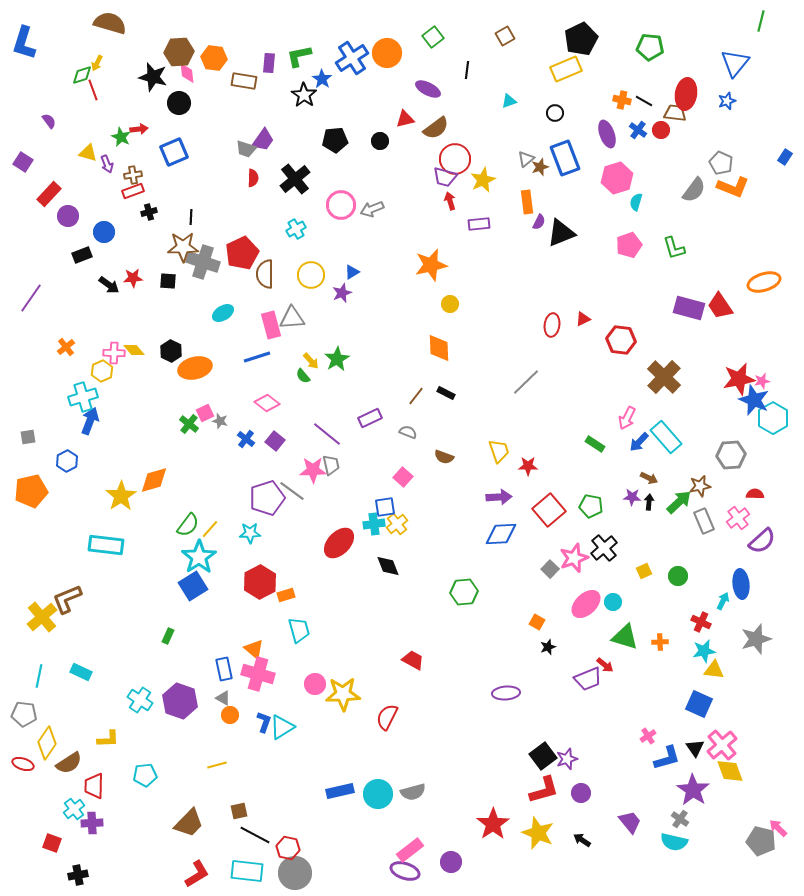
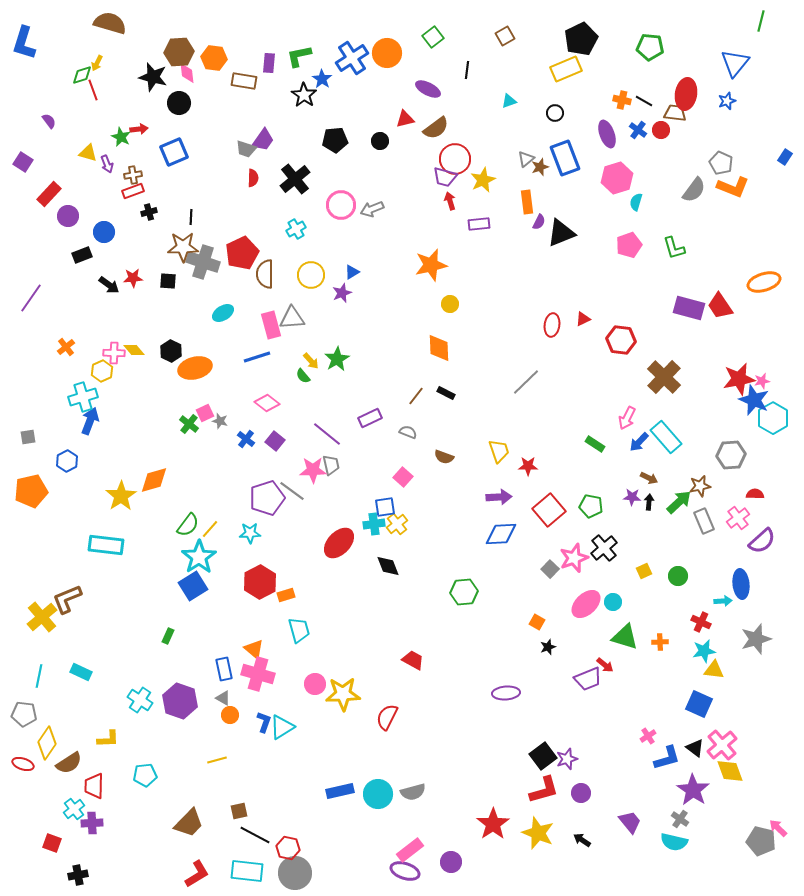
cyan arrow at (723, 601): rotated 60 degrees clockwise
black triangle at (695, 748): rotated 18 degrees counterclockwise
yellow line at (217, 765): moved 5 px up
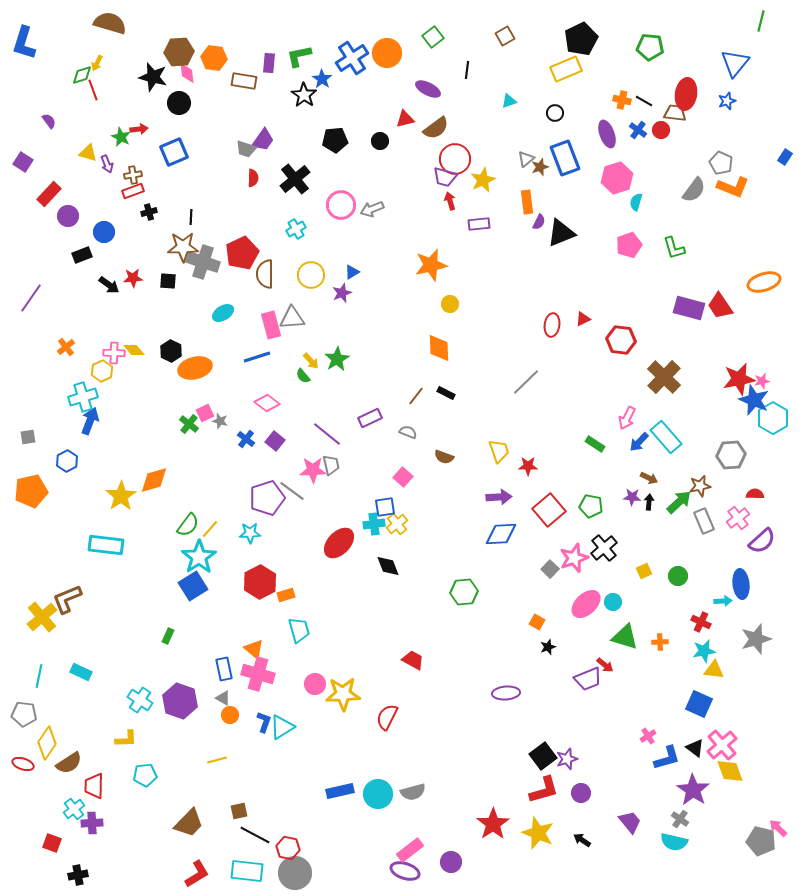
yellow L-shape at (108, 739): moved 18 px right
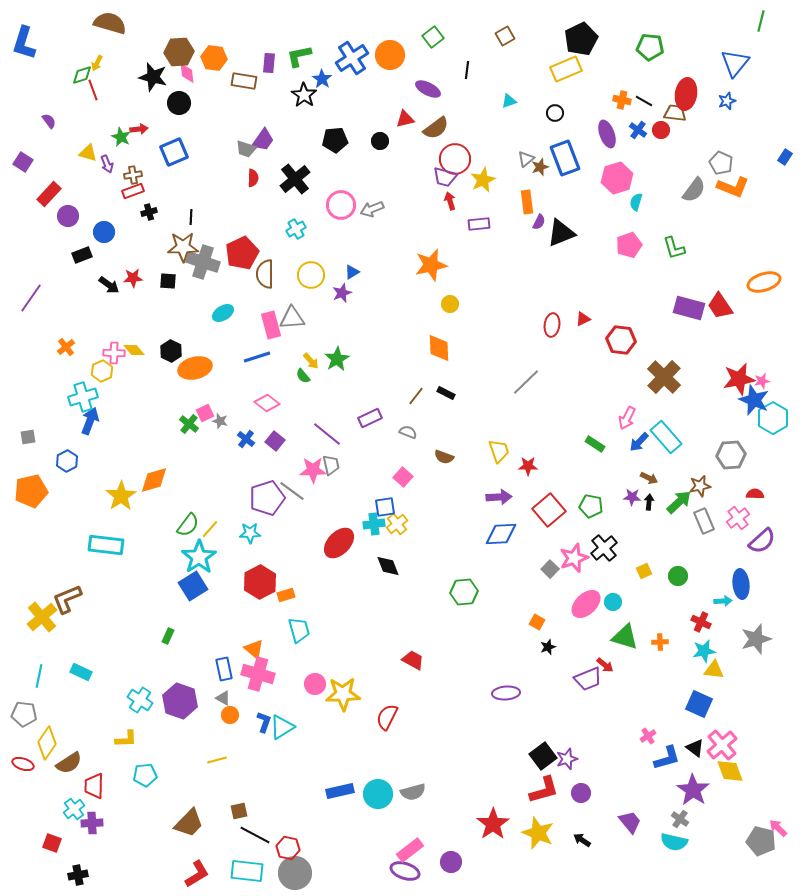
orange circle at (387, 53): moved 3 px right, 2 px down
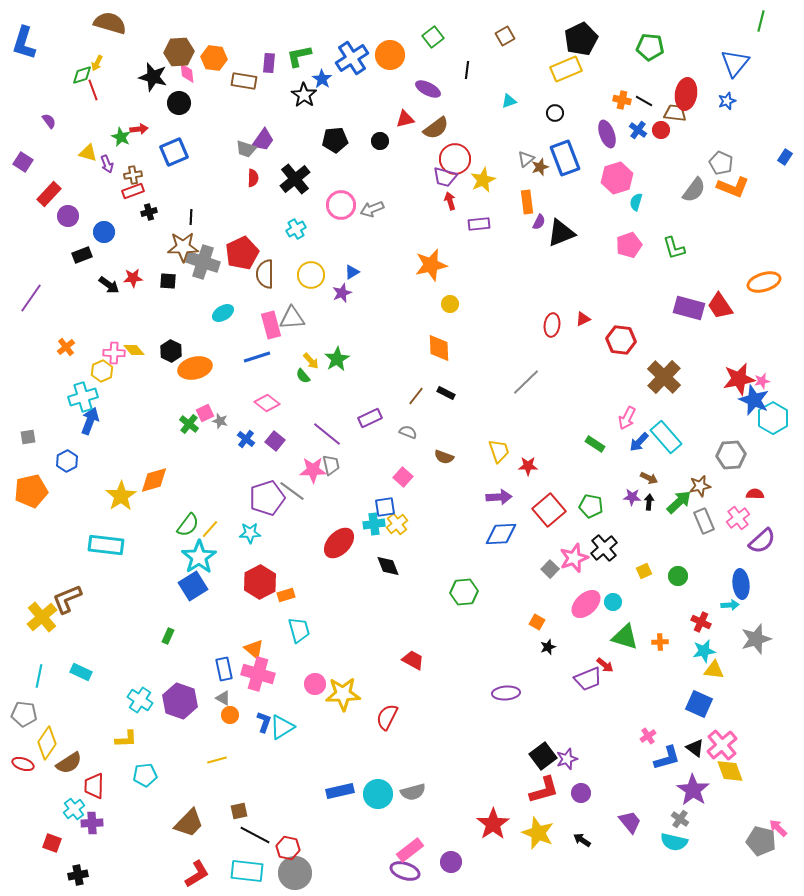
cyan arrow at (723, 601): moved 7 px right, 4 px down
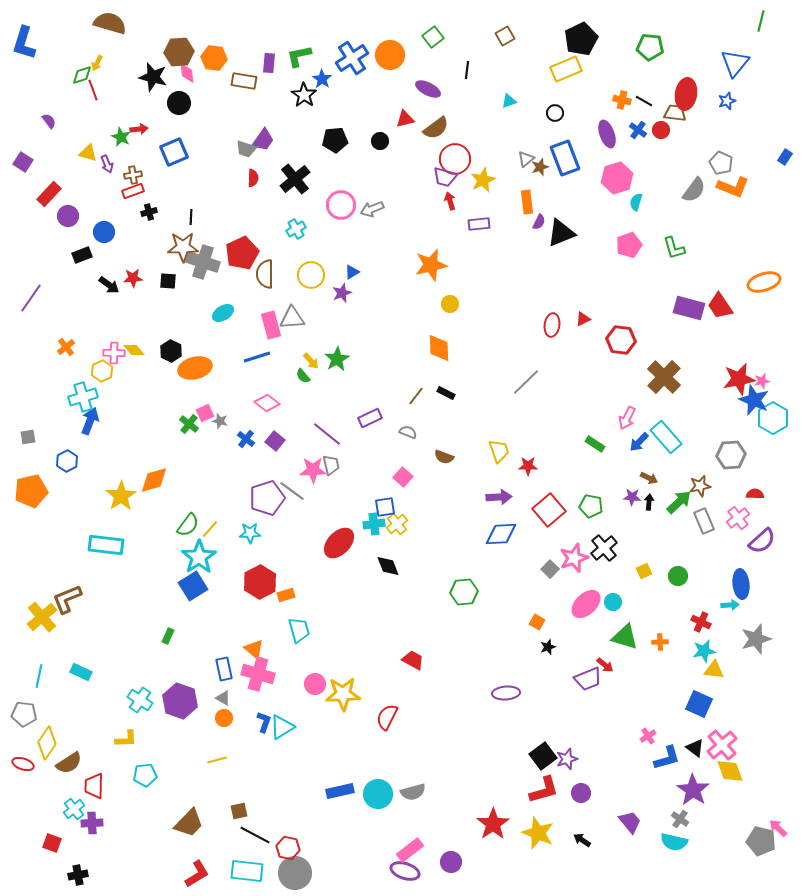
orange circle at (230, 715): moved 6 px left, 3 px down
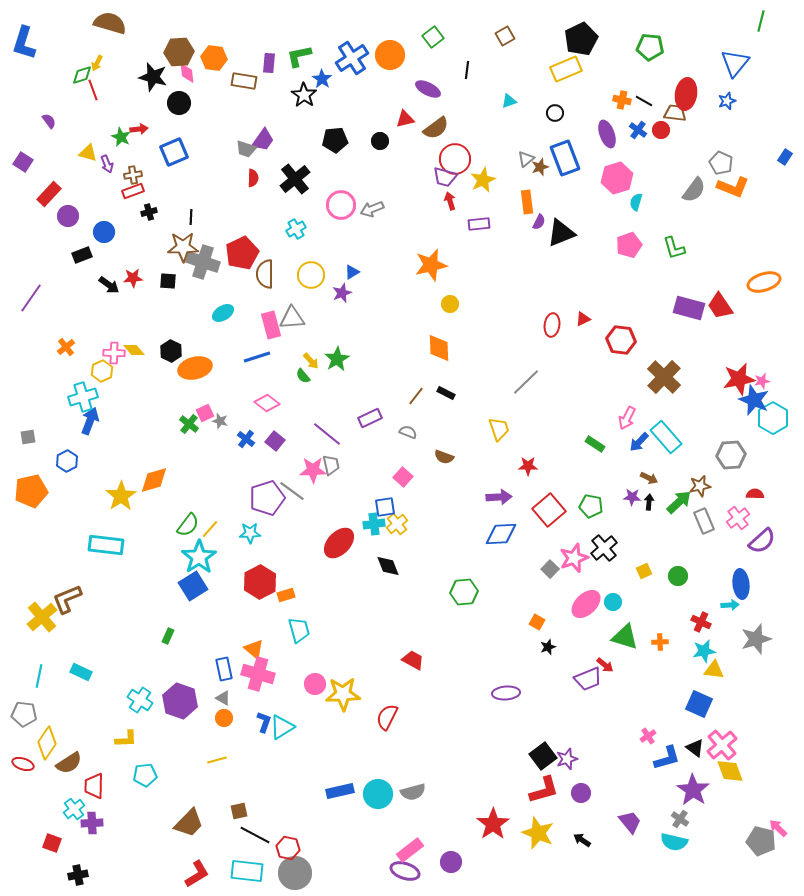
yellow trapezoid at (499, 451): moved 22 px up
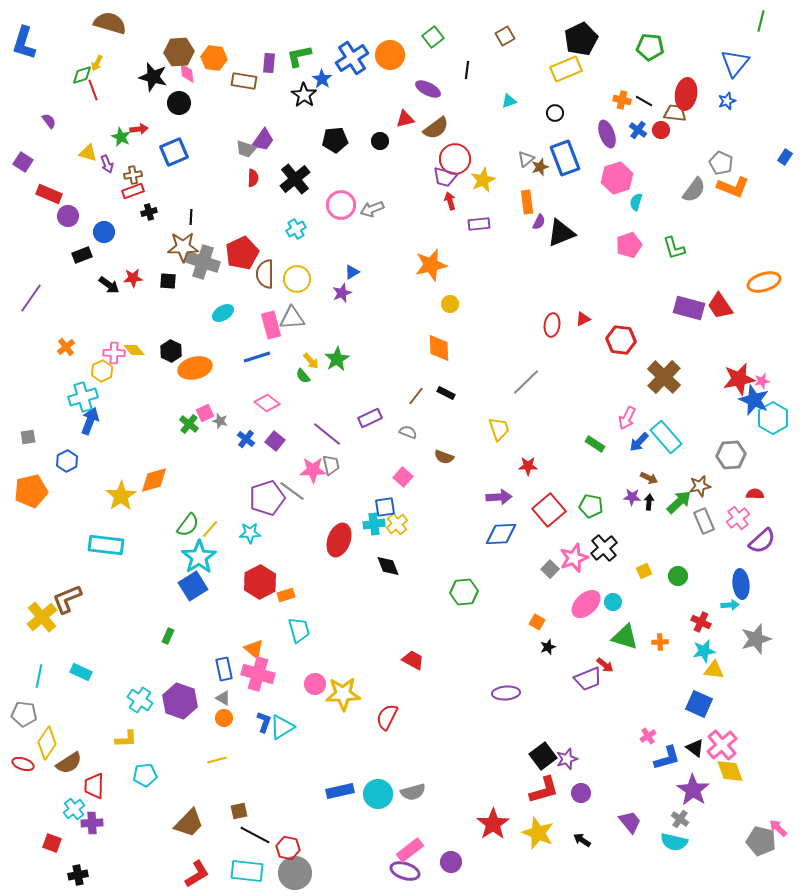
red rectangle at (49, 194): rotated 70 degrees clockwise
yellow circle at (311, 275): moved 14 px left, 4 px down
red ellipse at (339, 543): moved 3 px up; rotated 24 degrees counterclockwise
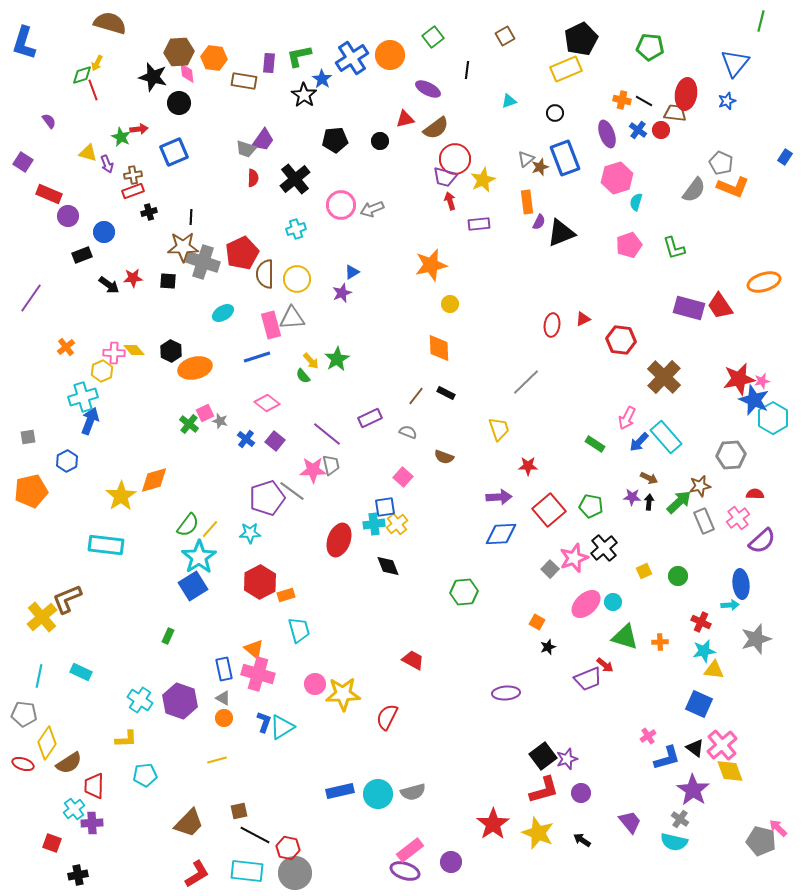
cyan cross at (296, 229): rotated 12 degrees clockwise
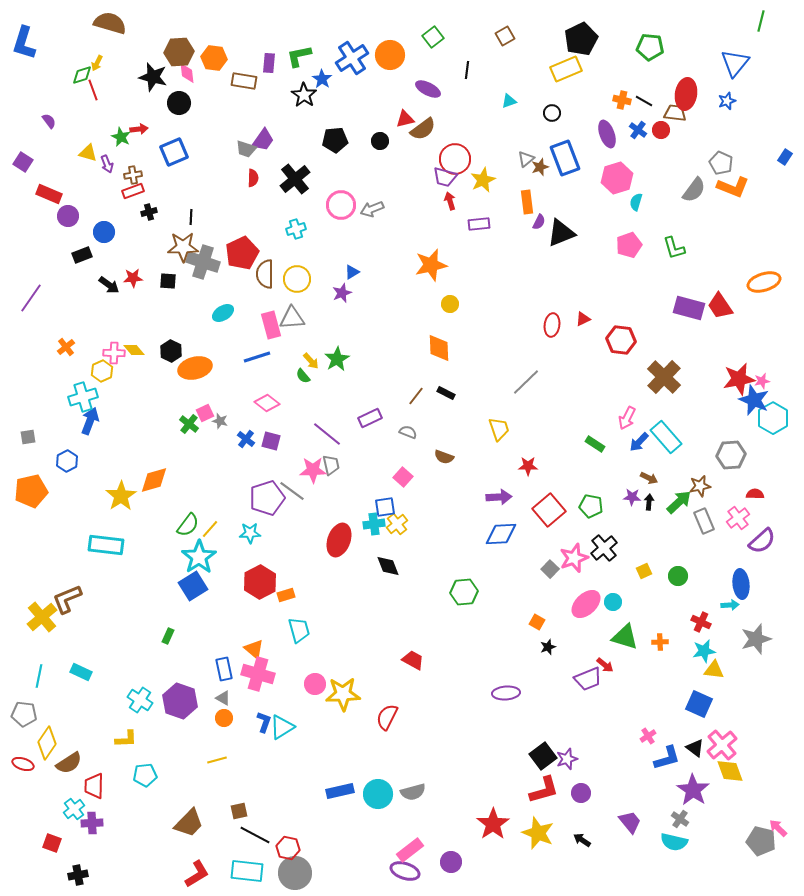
black circle at (555, 113): moved 3 px left
brown semicircle at (436, 128): moved 13 px left, 1 px down
purple square at (275, 441): moved 4 px left; rotated 24 degrees counterclockwise
